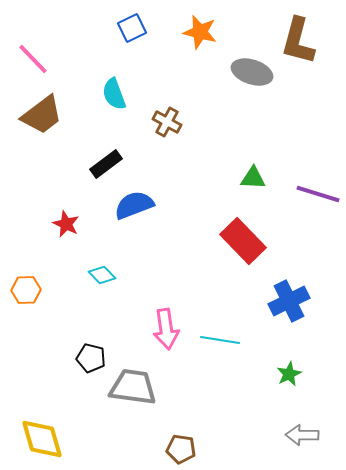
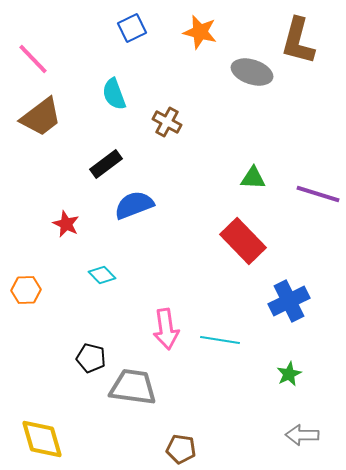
brown trapezoid: moved 1 px left, 2 px down
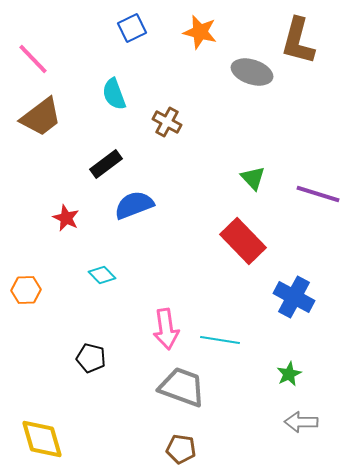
green triangle: rotated 44 degrees clockwise
red star: moved 6 px up
blue cross: moved 5 px right, 4 px up; rotated 36 degrees counterclockwise
gray trapezoid: moved 49 px right; rotated 12 degrees clockwise
gray arrow: moved 1 px left, 13 px up
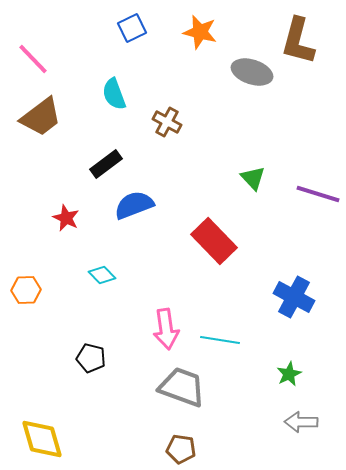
red rectangle: moved 29 px left
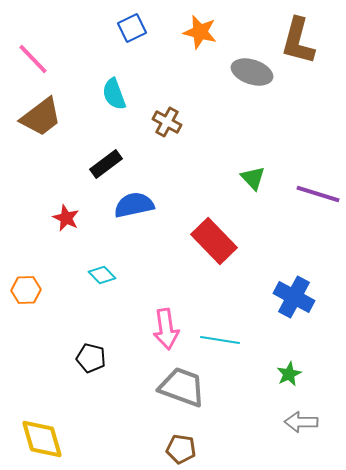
blue semicircle: rotated 9 degrees clockwise
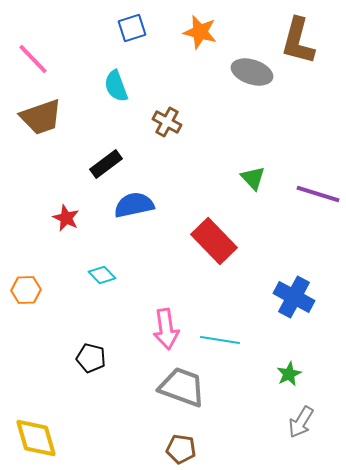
blue square: rotated 8 degrees clockwise
cyan semicircle: moved 2 px right, 8 px up
brown trapezoid: rotated 18 degrees clockwise
gray arrow: rotated 60 degrees counterclockwise
yellow diamond: moved 6 px left, 1 px up
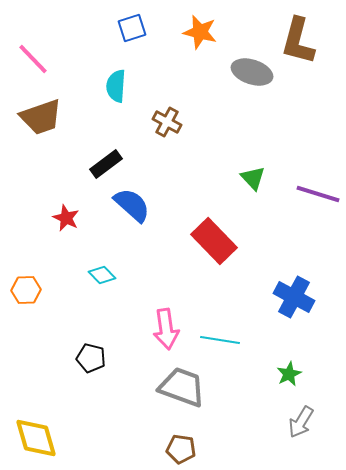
cyan semicircle: rotated 24 degrees clockwise
blue semicircle: moved 2 px left; rotated 54 degrees clockwise
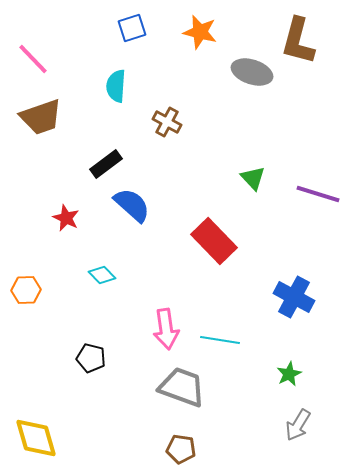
gray arrow: moved 3 px left, 3 px down
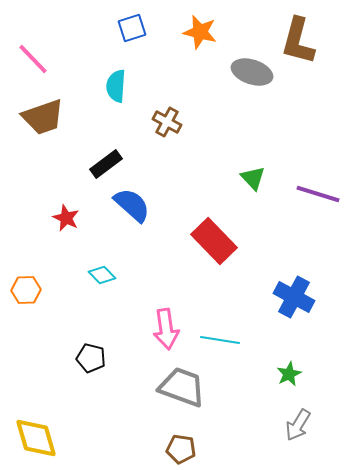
brown trapezoid: moved 2 px right
